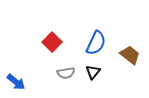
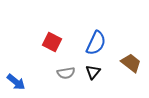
red square: rotated 18 degrees counterclockwise
brown trapezoid: moved 1 px right, 8 px down
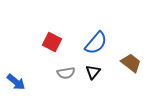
blue semicircle: rotated 15 degrees clockwise
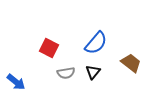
red square: moved 3 px left, 6 px down
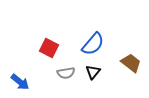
blue semicircle: moved 3 px left, 1 px down
blue arrow: moved 4 px right
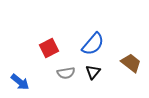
red square: rotated 36 degrees clockwise
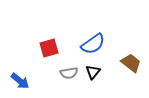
blue semicircle: rotated 15 degrees clockwise
red square: rotated 12 degrees clockwise
gray semicircle: moved 3 px right
blue arrow: moved 1 px up
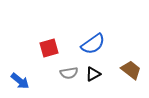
brown trapezoid: moved 7 px down
black triangle: moved 2 px down; rotated 21 degrees clockwise
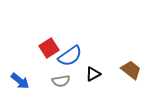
blue semicircle: moved 23 px left, 12 px down
red square: rotated 18 degrees counterclockwise
gray semicircle: moved 8 px left, 8 px down
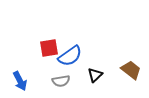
red square: rotated 24 degrees clockwise
black triangle: moved 2 px right, 1 px down; rotated 14 degrees counterclockwise
blue arrow: rotated 24 degrees clockwise
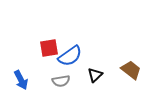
blue arrow: moved 1 px right, 1 px up
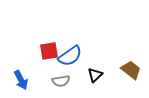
red square: moved 3 px down
